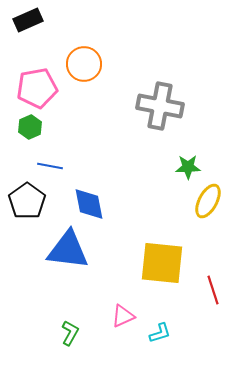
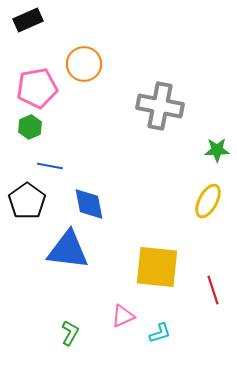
green star: moved 29 px right, 17 px up
yellow square: moved 5 px left, 4 px down
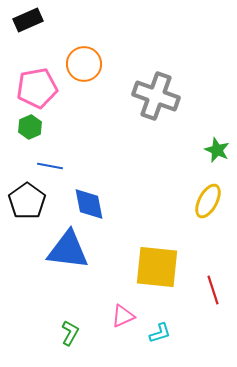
gray cross: moved 4 px left, 10 px up; rotated 9 degrees clockwise
green star: rotated 25 degrees clockwise
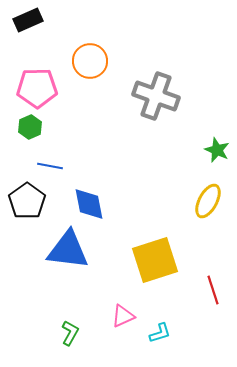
orange circle: moved 6 px right, 3 px up
pink pentagon: rotated 9 degrees clockwise
yellow square: moved 2 px left, 7 px up; rotated 24 degrees counterclockwise
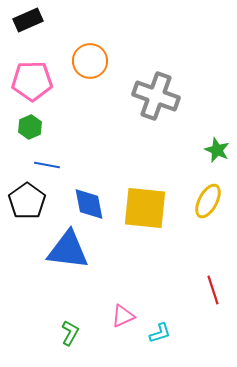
pink pentagon: moved 5 px left, 7 px up
blue line: moved 3 px left, 1 px up
yellow square: moved 10 px left, 52 px up; rotated 24 degrees clockwise
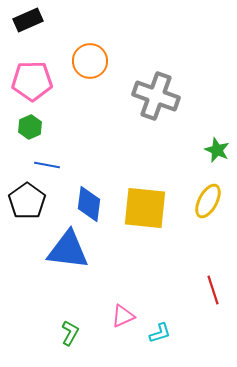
blue diamond: rotated 18 degrees clockwise
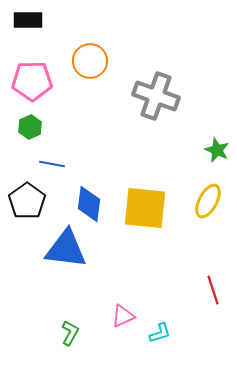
black rectangle: rotated 24 degrees clockwise
blue line: moved 5 px right, 1 px up
blue triangle: moved 2 px left, 1 px up
